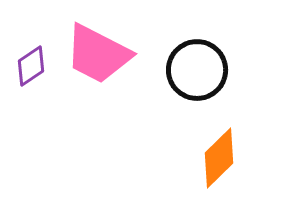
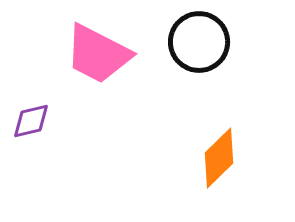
purple diamond: moved 55 px down; rotated 21 degrees clockwise
black circle: moved 2 px right, 28 px up
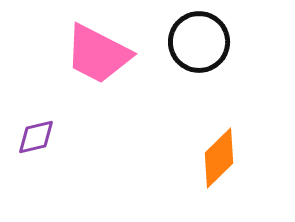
purple diamond: moved 5 px right, 16 px down
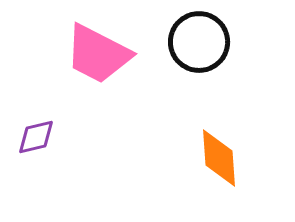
orange diamond: rotated 50 degrees counterclockwise
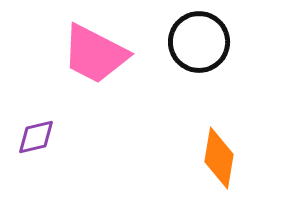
pink trapezoid: moved 3 px left
orange diamond: rotated 14 degrees clockwise
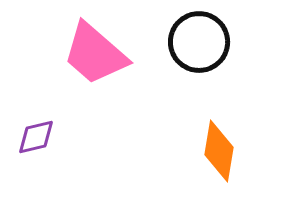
pink trapezoid: rotated 14 degrees clockwise
orange diamond: moved 7 px up
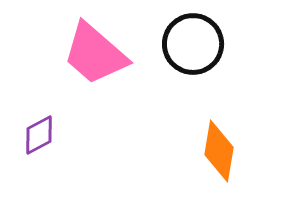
black circle: moved 6 px left, 2 px down
purple diamond: moved 3 px right, 2 px up; rotated 15 degrees counterclockwise
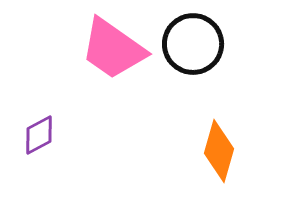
pink trapezoid: moved 18 px right, 5 px up; rotated 6 degrees counterclockwise
orange diamond: rotated 6 degrees clockwise
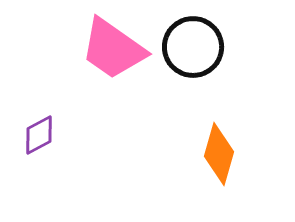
black circle: moved 3 px down
orange diamond: moved 3 px down
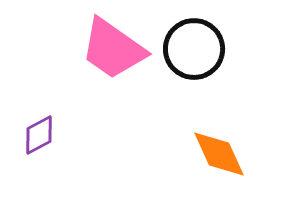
black circle: moved 1 px right, 2 px down
orange diamond: rotated 40 degrees counterclockwise
